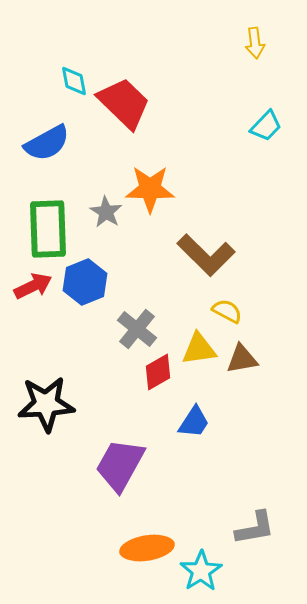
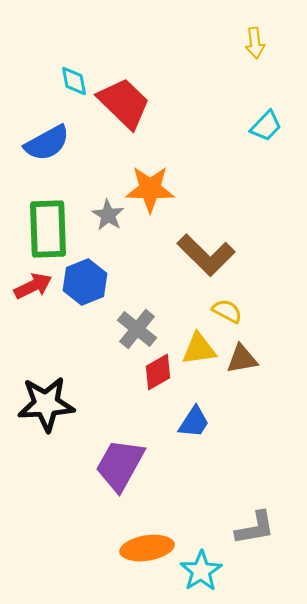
gray star: moved 2 px right, 3 px down
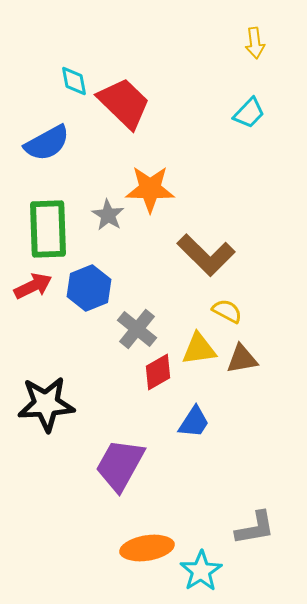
cyan trapezoid: moved 17 px left, 13 px up
blue hexagon: moved 4 px right, 6 px down
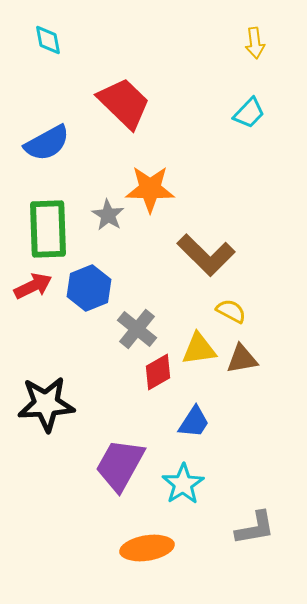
cyan diamond: moved 26 px left, 41 px up
yellow semicircle: moved 4 px right
cyan star: moved 18 px left, 87 px up
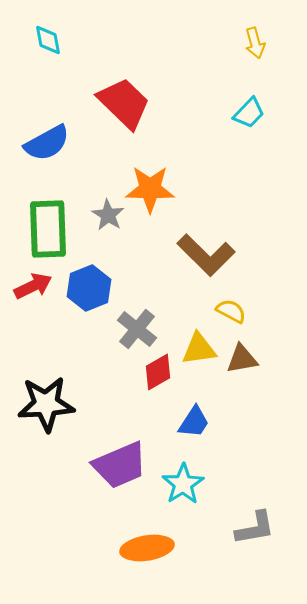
yellow arrow: rotated 8 degrees counterclockwise
purple trapezoid: rotated 142 degrees counterclockwise
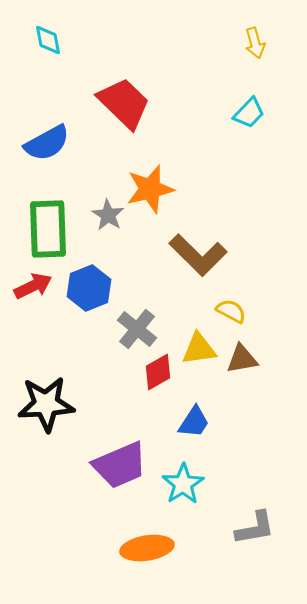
orange star: rotated 15 degrees counterclockwise
brown L-shape: moved 8 px left
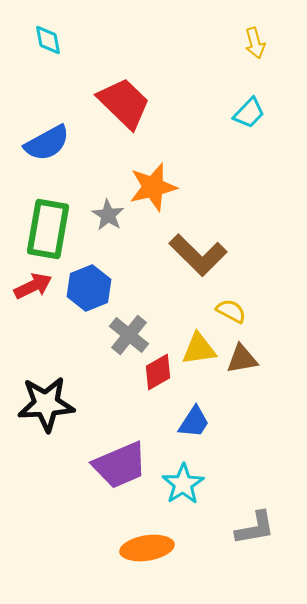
orange star: moved 3 px right, 2 px up
green rectangle: rotated 12 degrees clockwise
gray cross: moved 8 px left, 6 px down
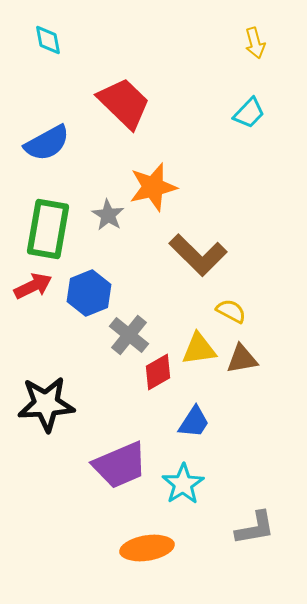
blue hexagon: moved 5 px down
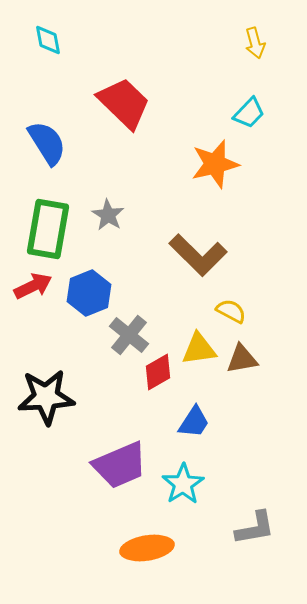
blue semicircle: rotated 93 degrees counterclockwise
orange star: moved 62 px right, 23 px up
black star: moved 7 px up
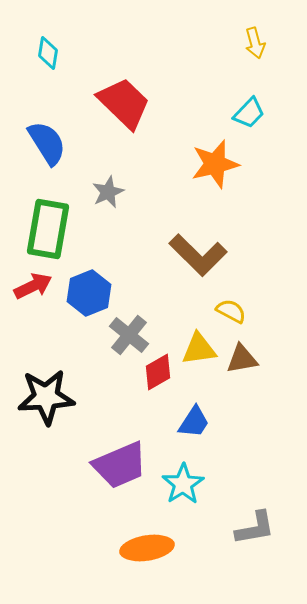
cyan diamond: moved 13 px down; rotated 20 degrees clockwise
gray star: moved 23 px up; rotated 16 degrees clockwise
